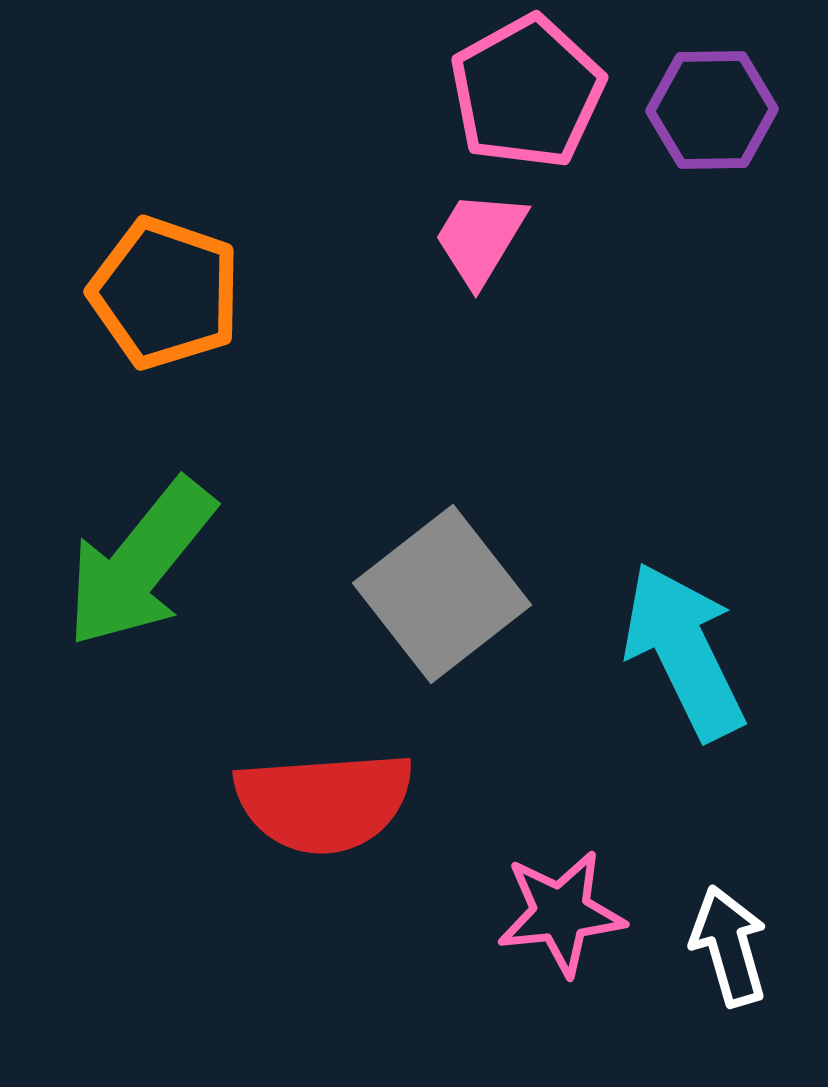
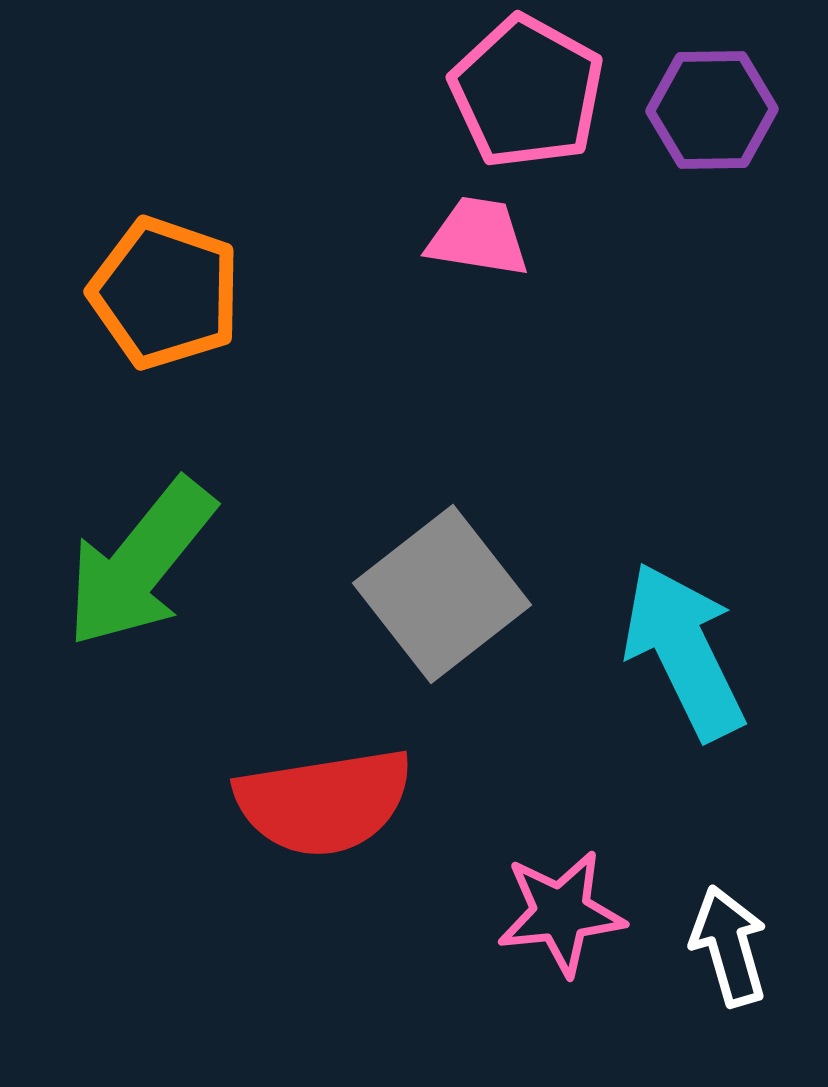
pink pentagon: rotated 14 degrees counterclockwise
pink trapezoid: moved 2 px left, 1 px up; rotated 68 degrees clockwise
red semicircle: rotated 5 degrees counterclockwise
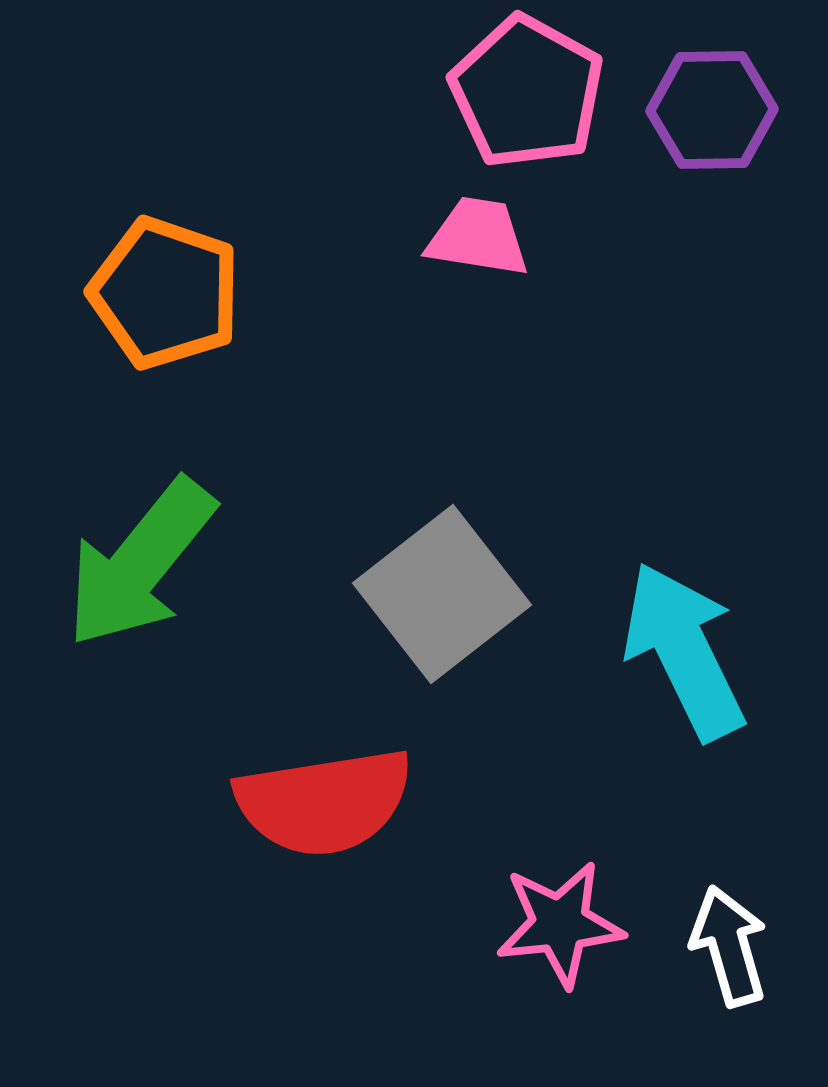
pink star: moved 1 px left, 11 px down
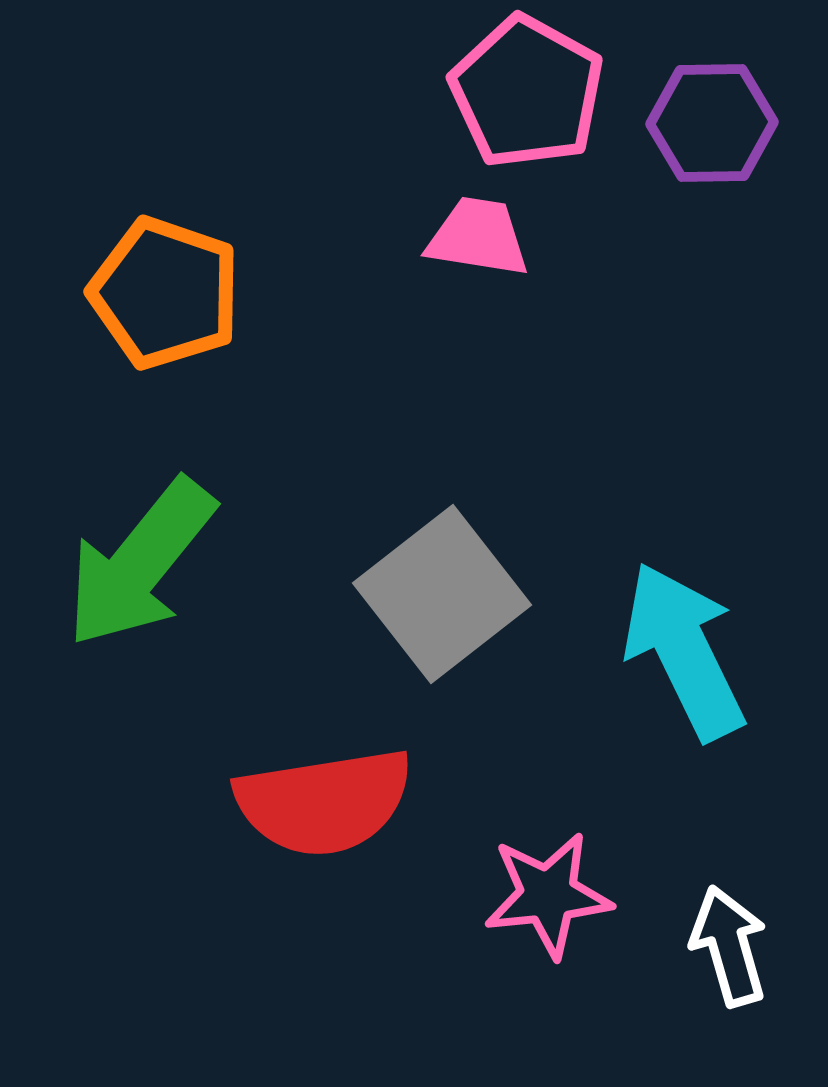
purple hexagon: moved 13 px down
pink star: moved 12 px left, 29 px up
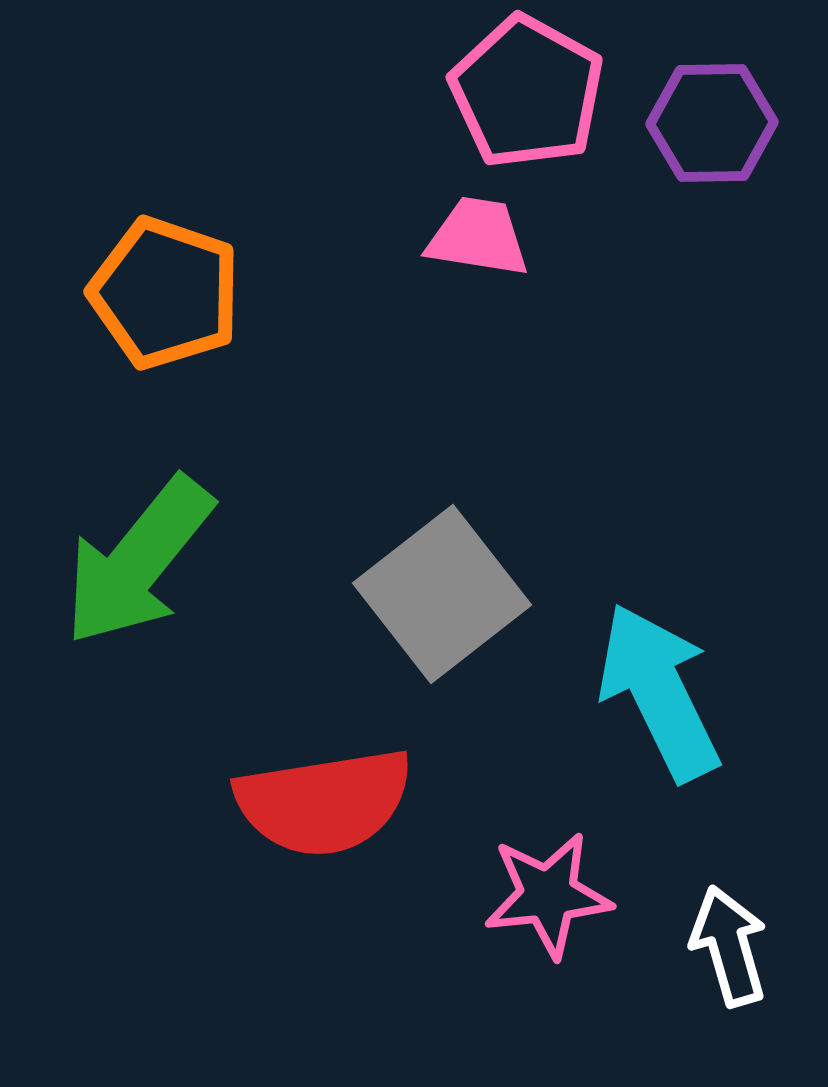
green arrow: moved 2 px left, 2 px up
cyan arrow: moved 25 px left, 41 px down
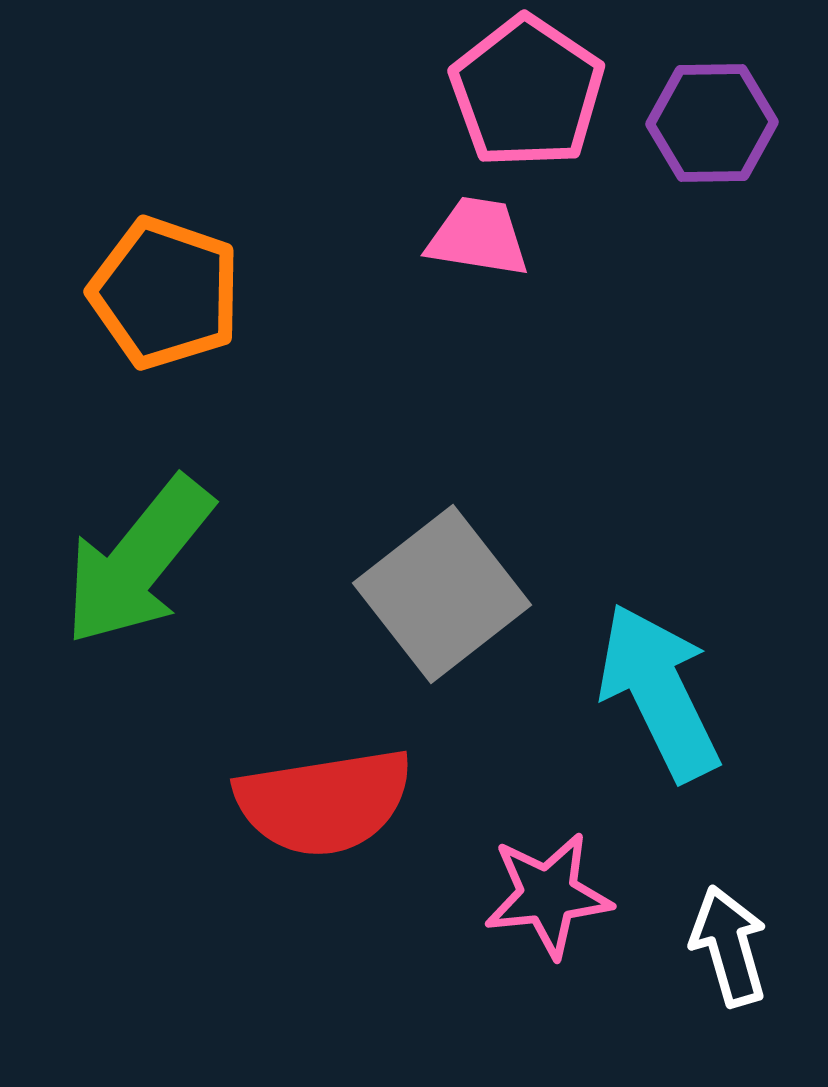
pink pentagon: rotated 5 degrees clockwise
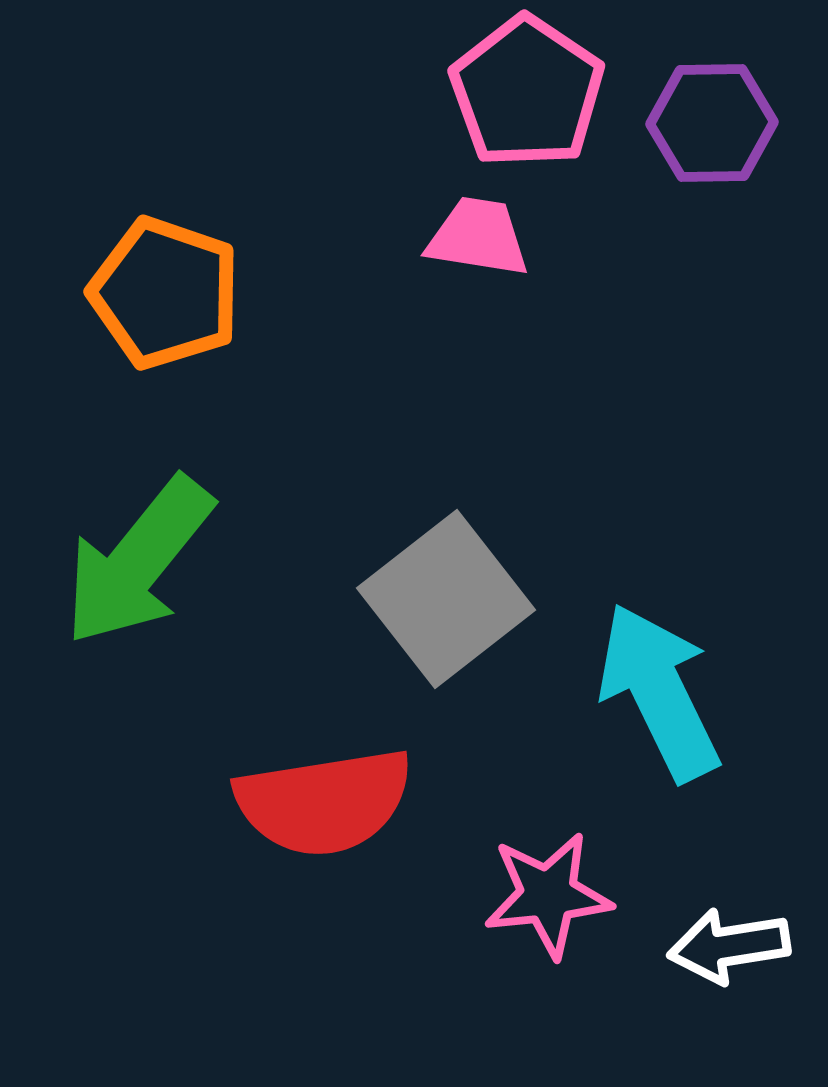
gray square: moved 4 px right, 5 px down
white arrow: rotated 83 degrees counterclockwise
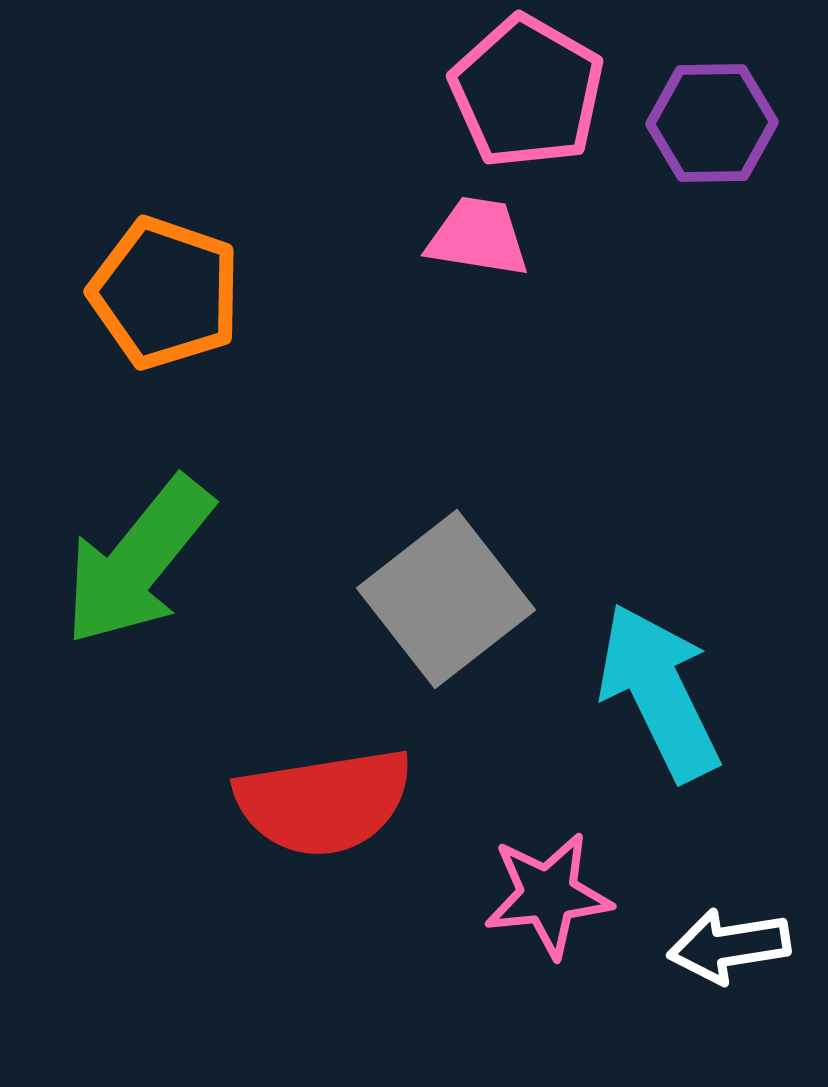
pink pentagon: rotated 4 degrees counterclockwise
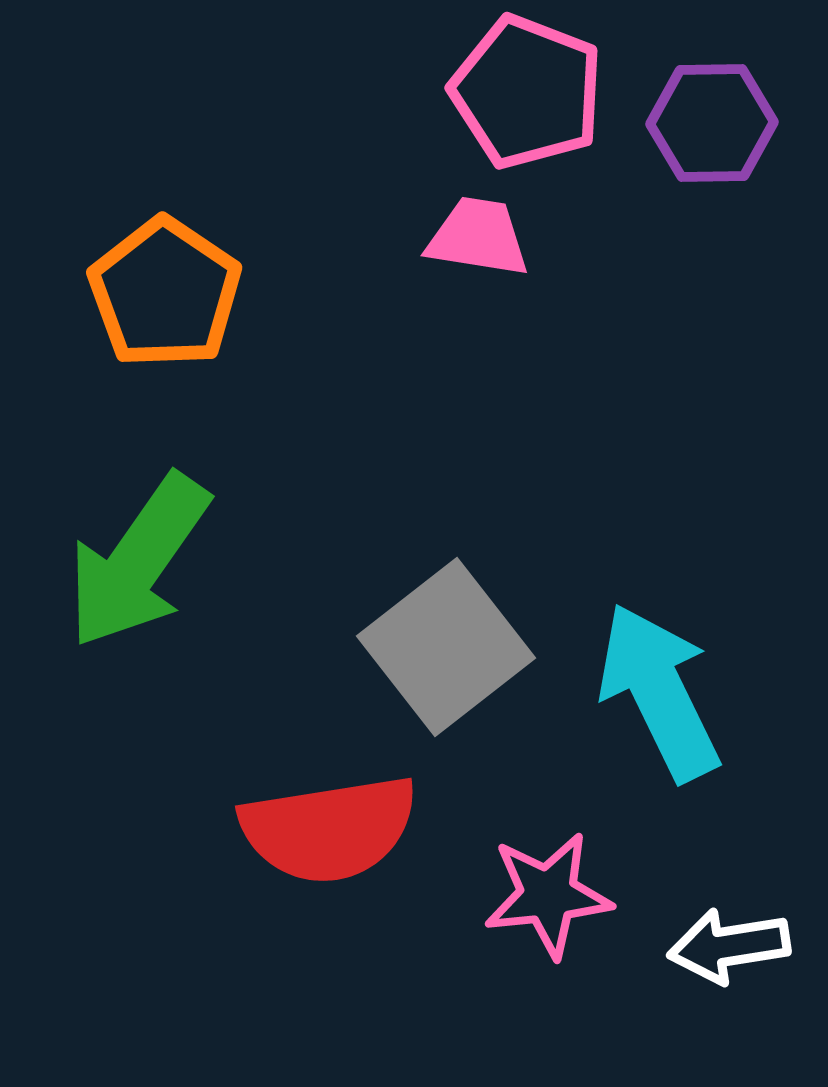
pink pentagon: rotated 9 degrees counterclockwise
orange pentagon: rotated 15 degrees clockwise
green arrow: rotated 4 degrees counterclockwise
gray square: moved 48 px down
red semicircle: moved 5 px right, 27 px down
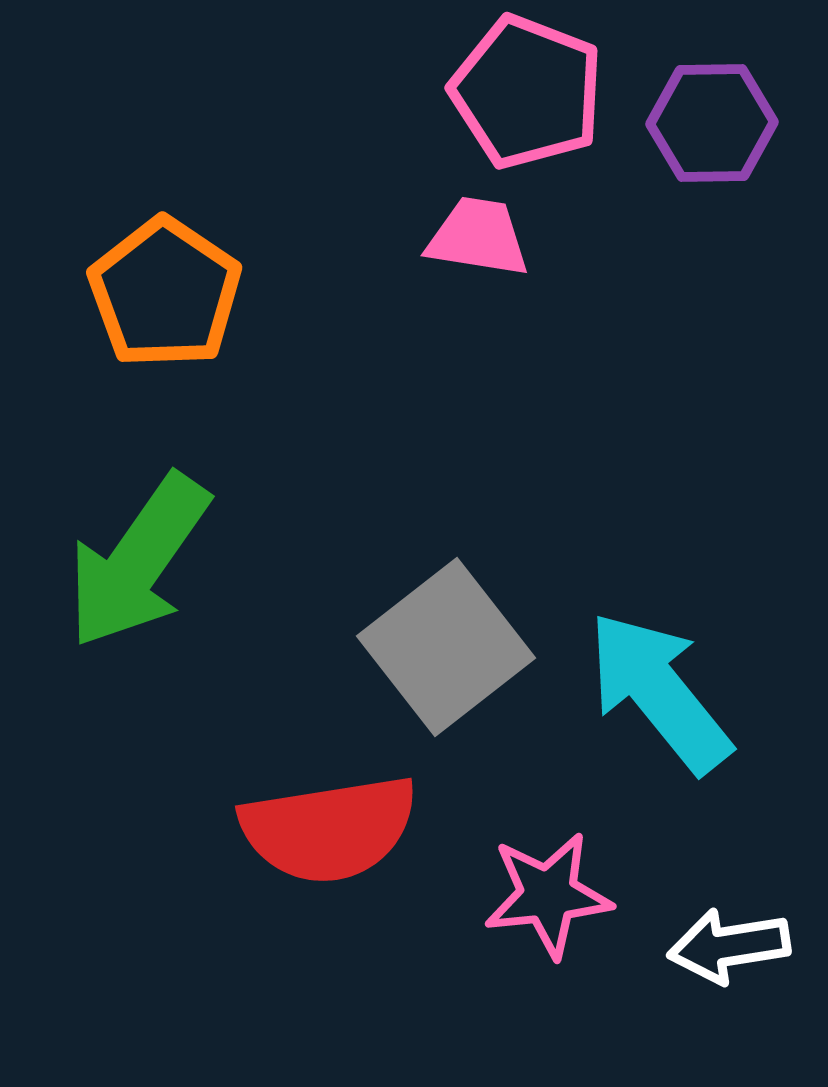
cyan arrow: rotated 13 degrees counterclockwise
